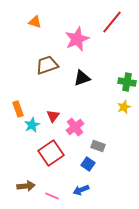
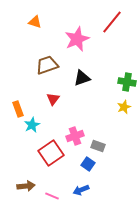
red triangle: moved 17 px up
pink cross: moved 9 px down; rotated 18 degrees clockwise
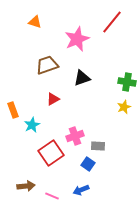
red triangle: rotated 24 degrees clockwise
orange rectangle: moved 5 px left, 1 px down
gray rectangle: rotated 16 degrees counterclockwise
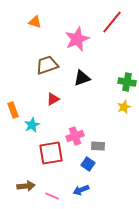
red square: rotated 25 degrees clockwise
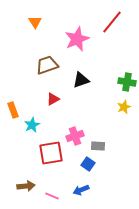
orange triangle: rotated 40 degrees clockwise
black triangle: moved 1 px left, 2 px down
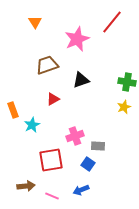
red square: moved 7 px down
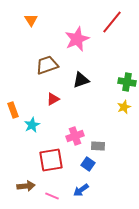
orange triangle: moved 4 px left, 2 px up
blue arrow: rotated 14 degrees counterclockwise
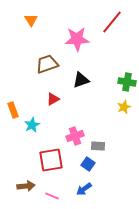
pink star: rotated 20 degrees clockwise
brown trapezoid: moved 1 px up
blue arrow: moved 3 px right, 1 px up
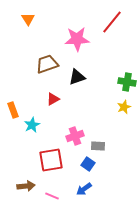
orange triangle: moved 3 px left, 1 px up
black triangle: moved 4 px left, 3 px up
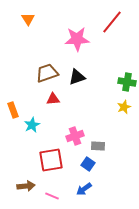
brown trapezoid: moved 9 px down
red triangle: rotated 24 degrees clockwise
